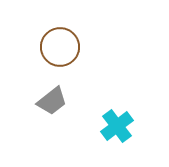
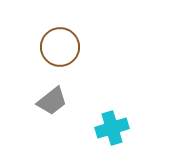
cyan cross: moved 5 px left, 2 px down; rotated 20 degrees clockwise
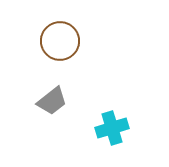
brown circle: moved 6 px up
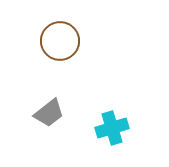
gray trapezoid: moved 3 px left, 12 px down
